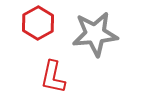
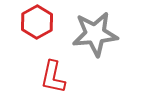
red hexagon: moved 1 px left, 1 px up
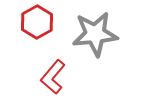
red L-shape: rotated 28 degrees clockwise
